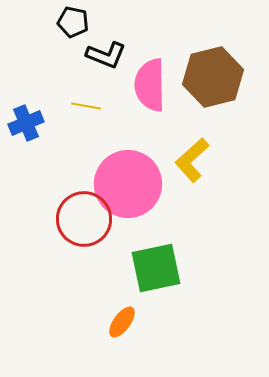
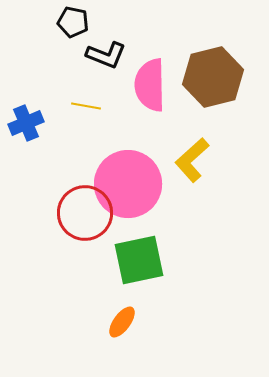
red circle: moved 1 px right, 6 px up
green square: moved 17 px left, 8 px up
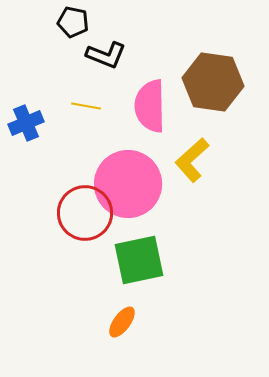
brown hexagon: moved 5 px down; rotated 22 degrees clockwise
pink semicircle: moved 21 px down
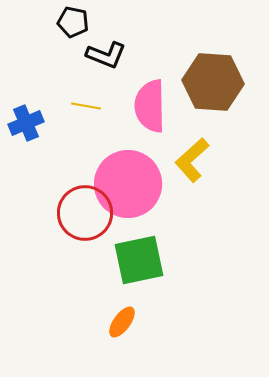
brown hexagon: rotated 4 degrees counterclockwise
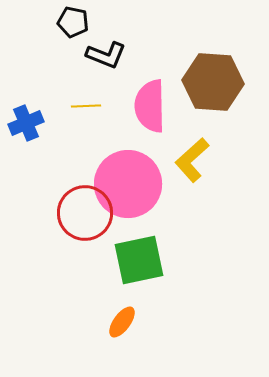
yellow line: rotated 12 degrees counterclockwise
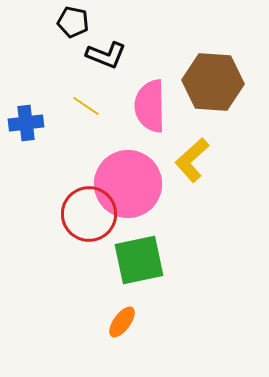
yellow line: rotated 36 degrees clockwise
blue cross: rotated 16 degrees clockwise
red circle: moved 4 px right, 1 px down
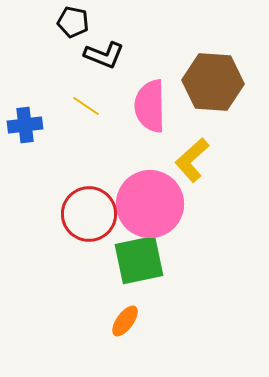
black L-shape: moved 2 px left
blue cross: moved 1 px left, 2 px down
pink circle: moved 22 px right, 20 px down
orange ellipse: moved 3 px right, 1 px up
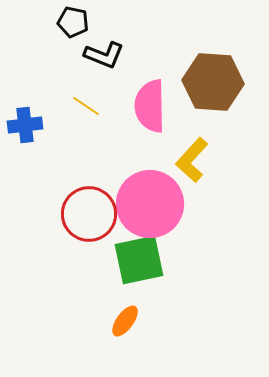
yellow L-shape: rotated 6 degrees counterclockwise
